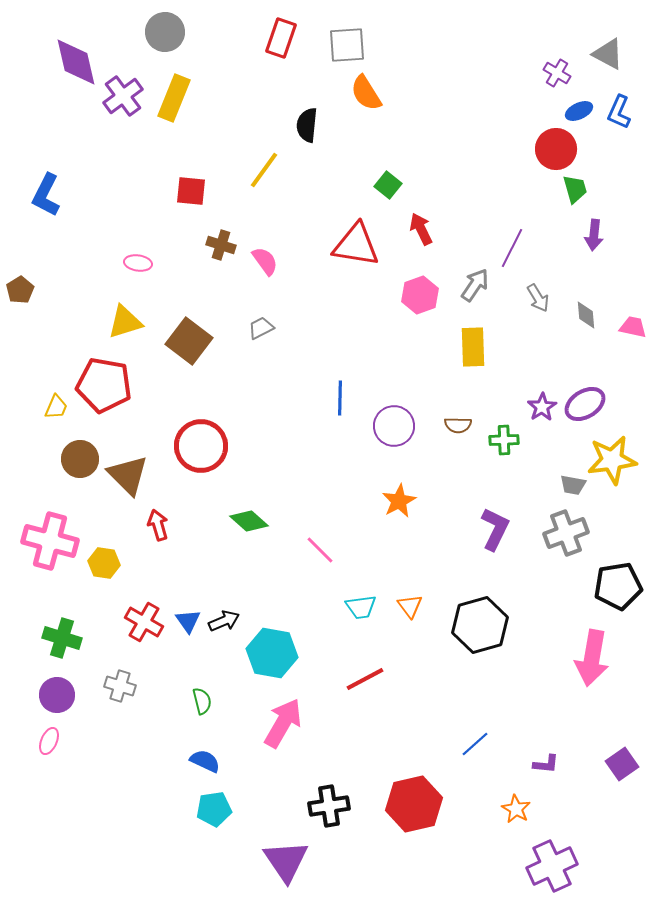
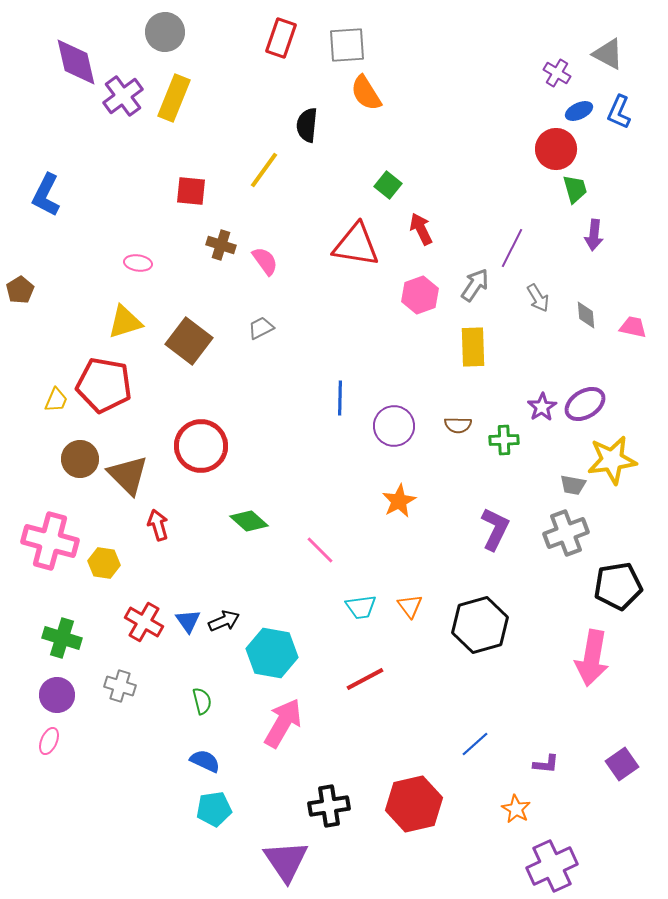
yellow trapezoid at (56, 407): moved 7 px up
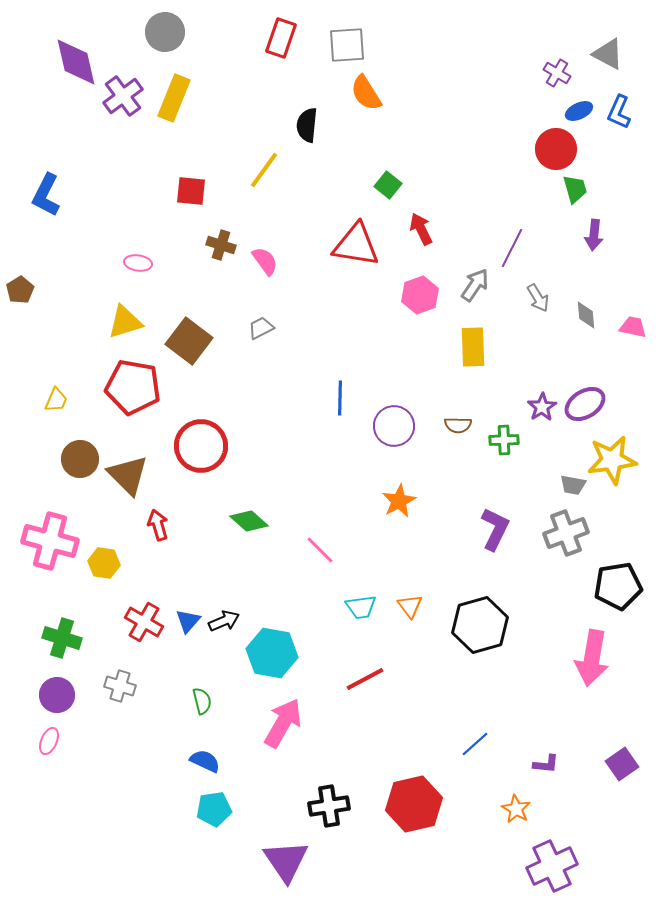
red pentagon at (104, 385): moved 29 px right, 2 px down
blue triangle at (188, 621): rotated 16 degrees clockwise
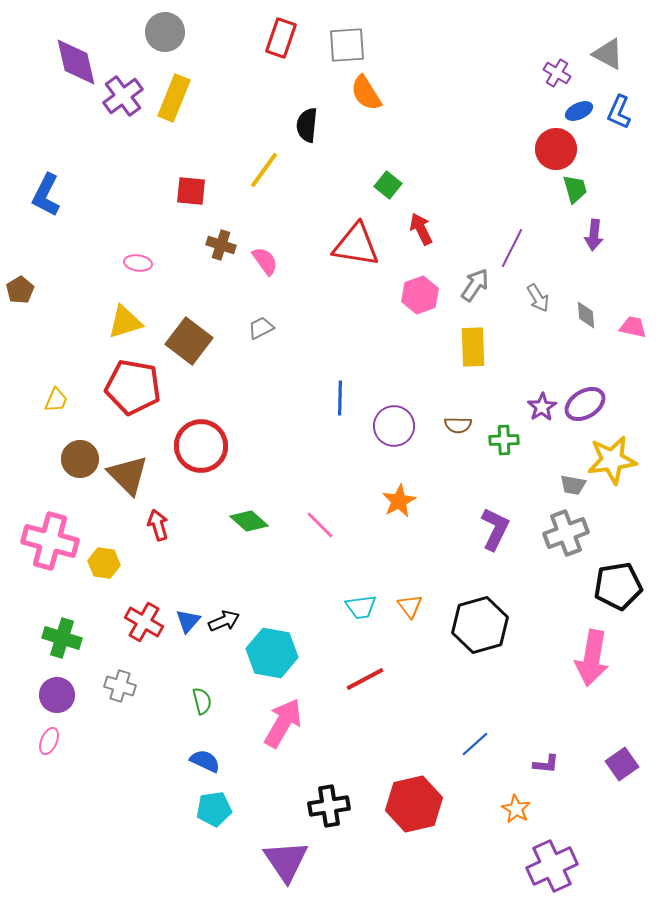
pink line at (320, 550): moved 25 px up
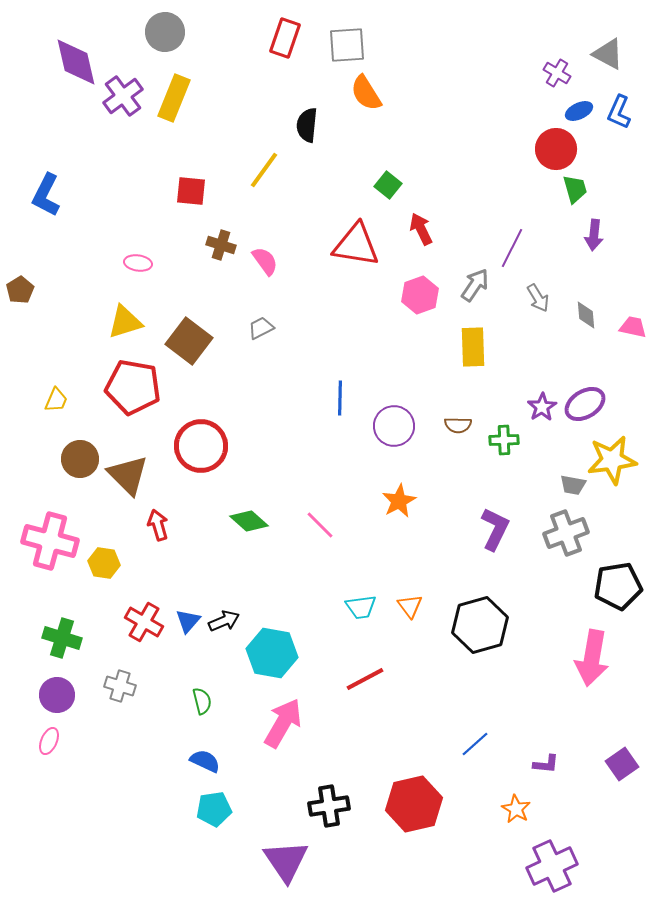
red rectangle at (281, 38): moved 4 px right
